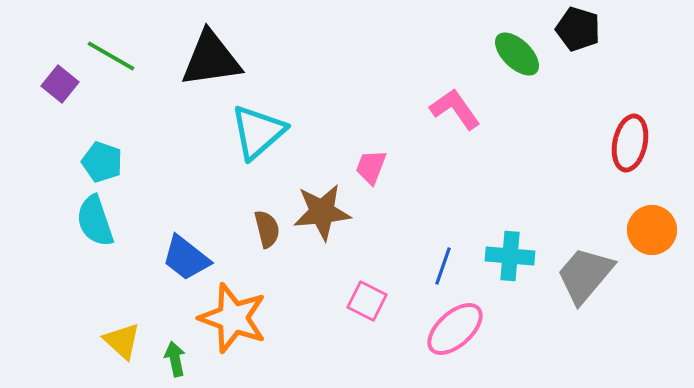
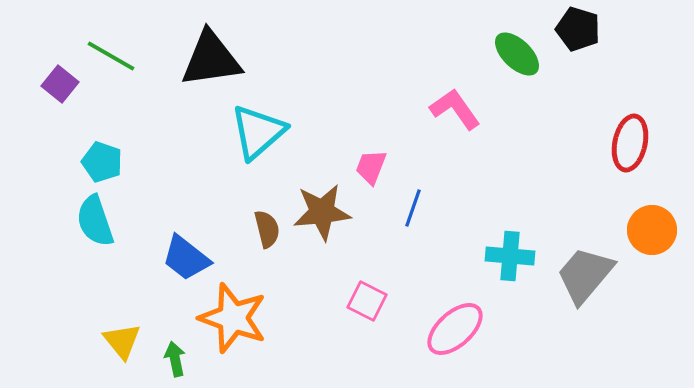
blue line: moved 30 px left, 58 px up
yellow triangle: rotated 9 degrees clockwise
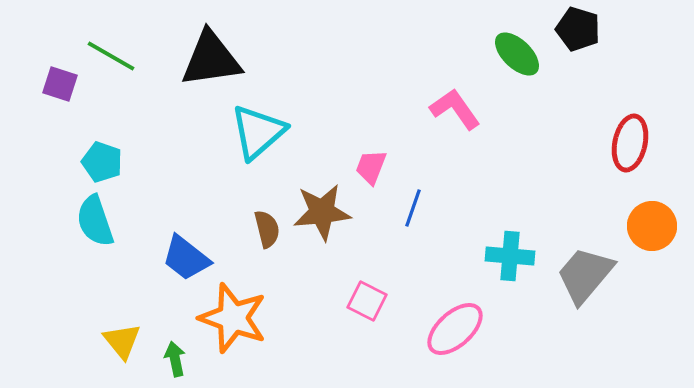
purple square: rotated 21 degrees counterclockwise
orange circle: moved 4 px up
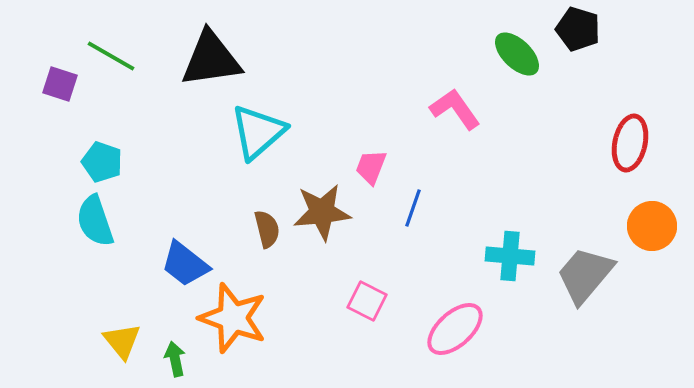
blue trapezoid: moved 1 px left, 6 px down
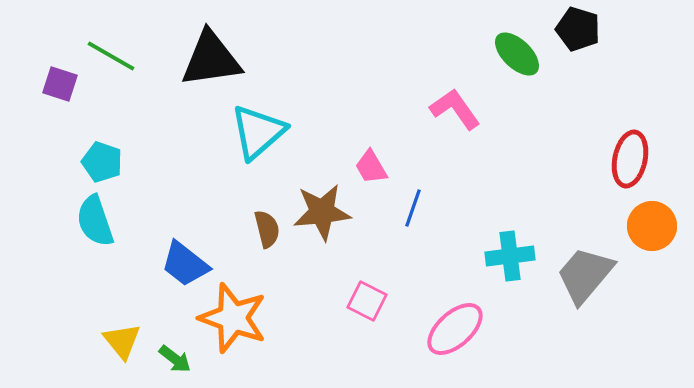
red ellipse: moved 16 px down
pink trapezoid: rotated 51 degrees counterclockwise
cyan cross: rotated 12 degrees counterclockwise
green arrow: rotated 140 degrees clockwise
